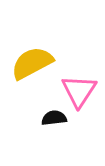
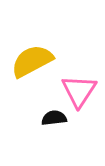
yellow semicircle: moved 2 px up
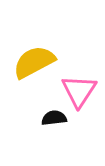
yellow semicircle: moved 2 px right, 1 px down
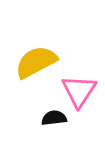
yellow semicircle: moved 2 px right
